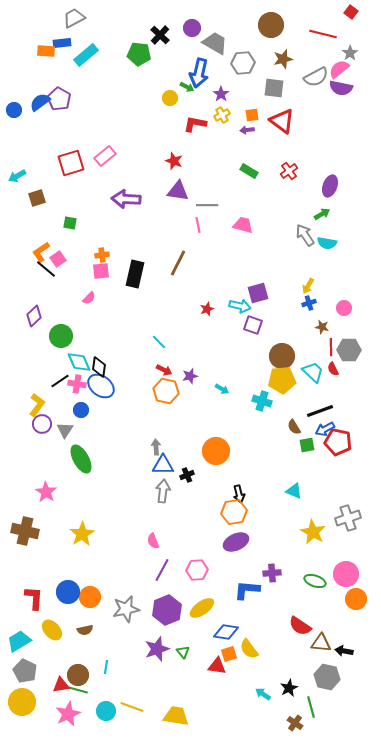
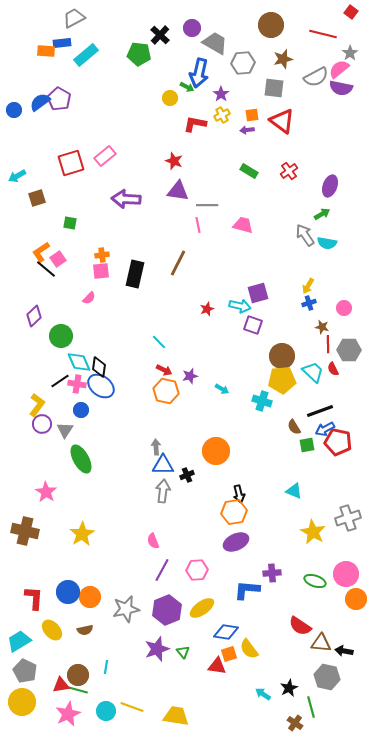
red line at (331, 347): moved 3 px left, 3 px up
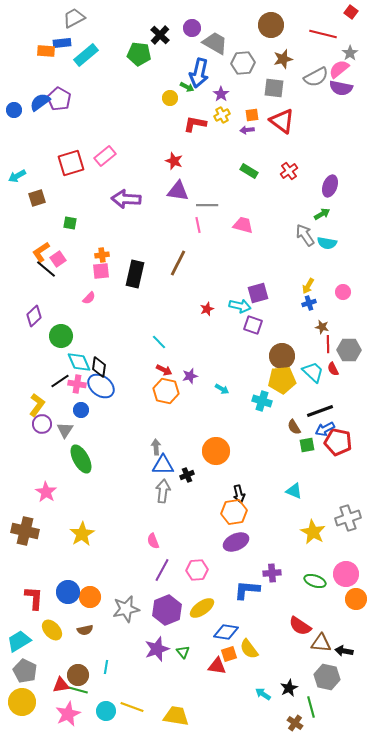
pink circle at (344, 308): moved 1 px left, 16 px up
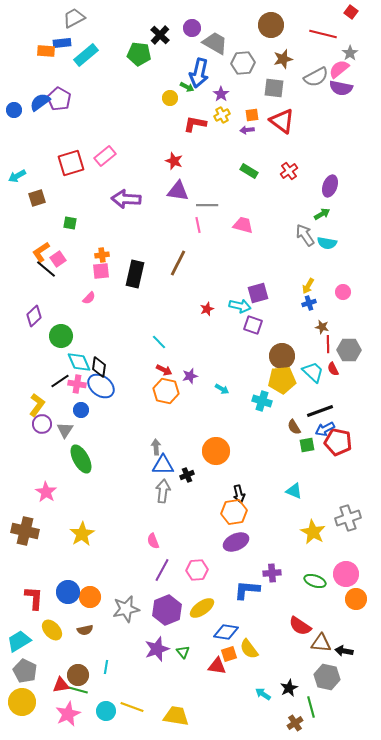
brown cross at (295, 723): rotated 21 degrees clockwise
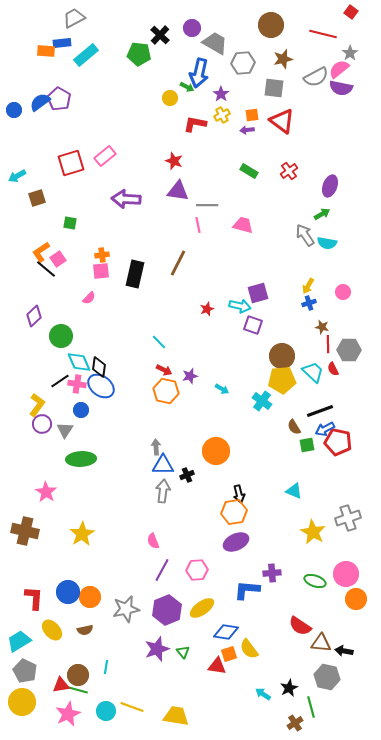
cyan cross at (262, 401): rotated 18 degrees clockwise
green ellipse at (81, 459): rotated 64 degrees counterclockwise
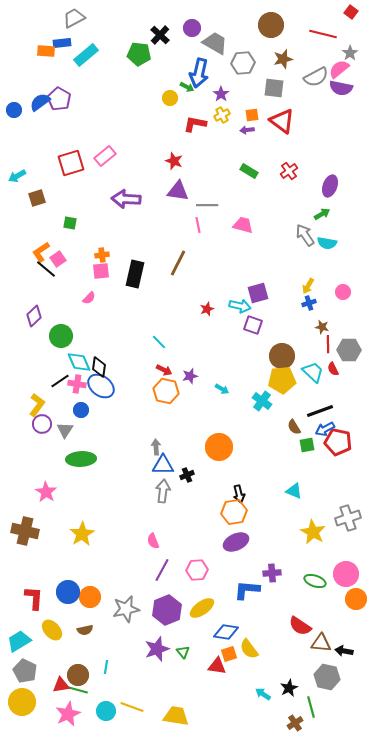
orange circle at (216, 451): moved 3 px right, 4 px up
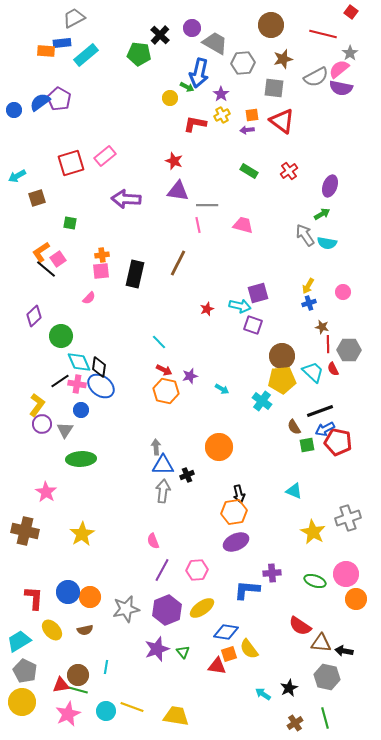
green line at (311, 707): moved 14 px right, 11 px down
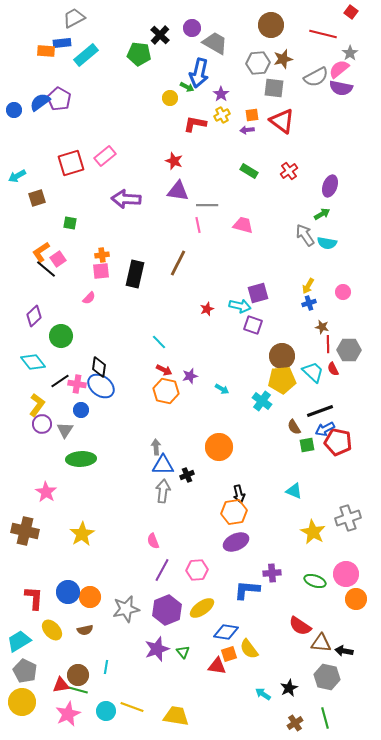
gray hexagon at (243, 63): moved 15 px right
cyan diamond at (79, 362): moved 46 px left; rotated 15 degrees counterclockwise
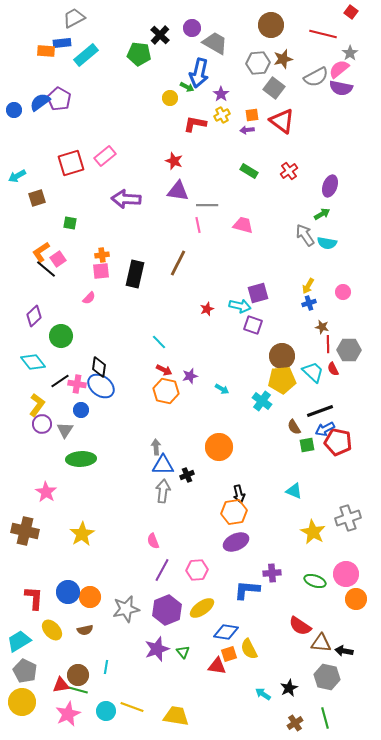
gray square at (274, 88): rotated 30 degrees clockwise
yellow semicircle at (249, 649): rotated 10 degrees clockwise
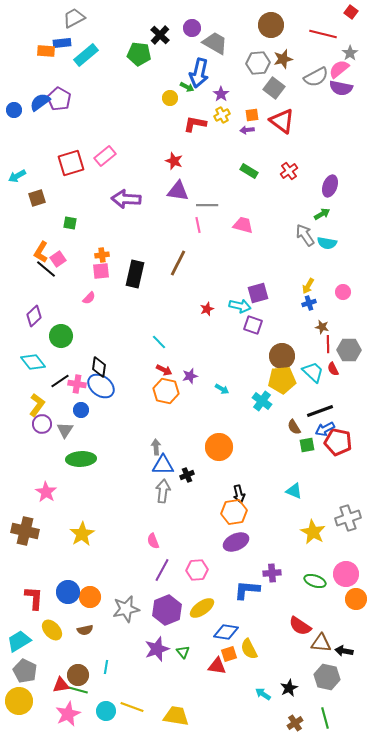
orange L-shape at (41, 252): rotated 25 degrees counterclockwise
yellow circle at (22, 702): moved 3 px left, 1 px up
